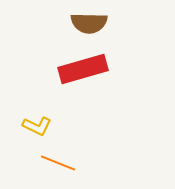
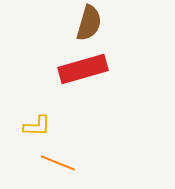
brown semicircle: rotated 75 degrees counterclockwise
yellow L-shape: rotated 24 degrees counterclockwise
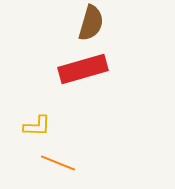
brown semicircle: moved 2 px right
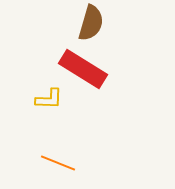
red rectangle: rotated 48 degrees clockwise
yellow L-shape: moved 12 px right, 27 px up
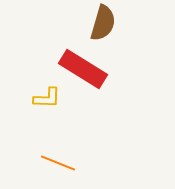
brown semicircle: moved 12 px right
yellow L-shape: moved 2 px left, 1 px up
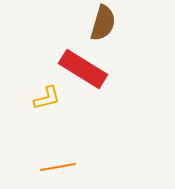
yellow L-shape: rotated 16 degrees counterclockwise
orange line: moved 4 px down; rotated 32 degrees counterclockwise
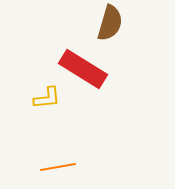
brown semicircle: moved 7 px right
yellow L-shape: rotated 8 degrees clockwise
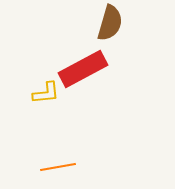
red rectangle: rotated 60 degrees counterclockwise
yellow L-shape: moved 1 px left, 5 px up
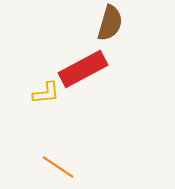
orange line: rotated 44 degrees clockwise
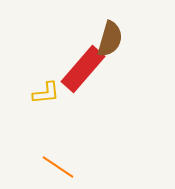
brown semicircle: moved 16 px down
red rectangle: rotated 21 degrees counterclockwise
